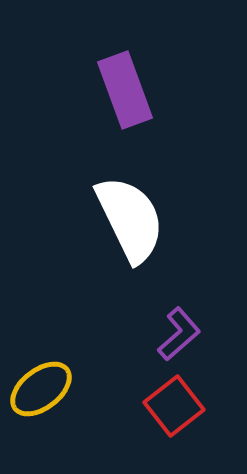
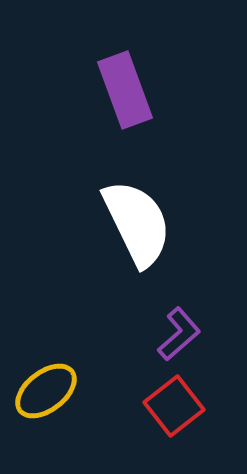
white semicircle: moved 7 px right, 4 px down
yellow ellipse: moved 5 px right, 2 px down
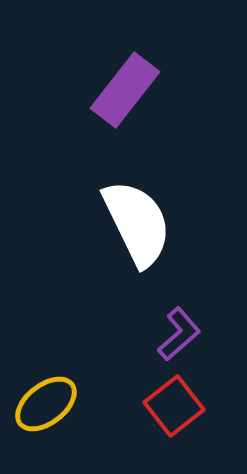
purple rectangle: rotated 58 degrees clockwise
yellow ellipse: moved 13 px down
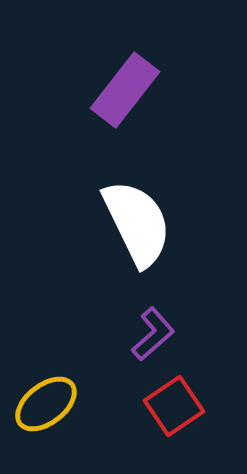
purple L-shape: moved 26 px left
red square: rotated 4 degrees clockwise
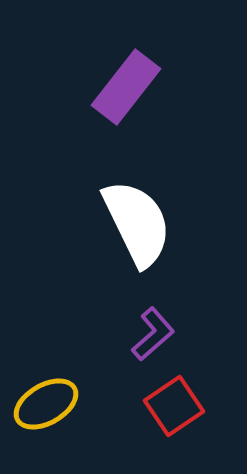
purple rectangle: moved 1 px right, 3 px up
yellow ellipse: rotated 8 degrees clockwise
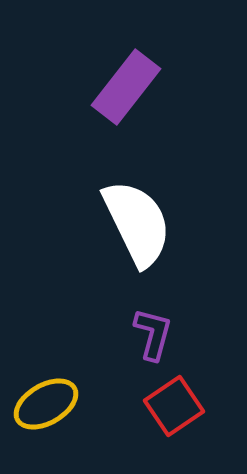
purple L-shape: rotated 34 degrees counterclockwise
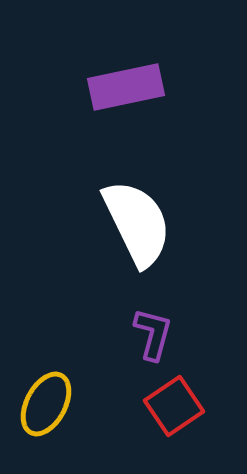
purple rectangle: rotated 40 degrees clockwise
yellow ellipse: rotated 32 degrees counterclockwise
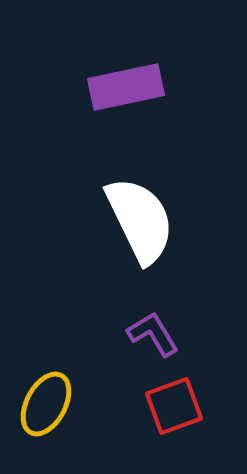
white semicircle: moved 3 px right, 3 px up
purple L-shape: rotated 46 degrees counterclockwise
red square: rotated 14 degrees clockwise
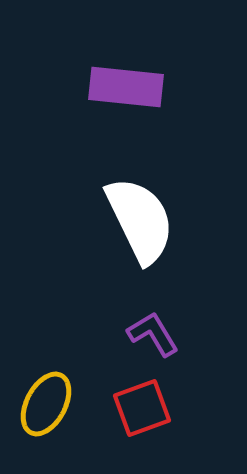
purple rectangle: rotated 18 degrees clockwise
red square: moved 32 px left, 2 px down
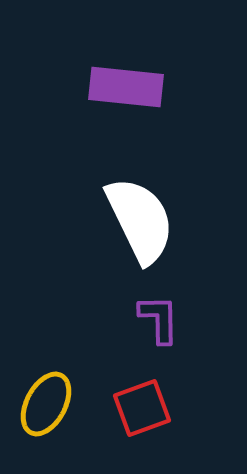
purple L-shape: moved 6 px right, 15 px up; rotated 30 degrees clockwise
